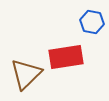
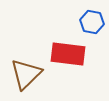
red rectangle: moved 2 px right, 3 px up; rotated 16 degrees clockwise
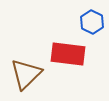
blue hexagon: rotated 15 degrees clockwise
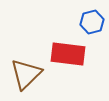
blue hexagon: rotated 20 degrees clockwise
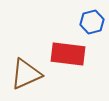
brown triangle: rotated 20 degrees clockwise
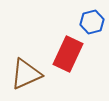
red rectangle: rotated 72 degrees counterclockwise
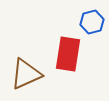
red rectangle: rotated 16 degrees counterclockwise
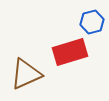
red rectangle: moved 2 px right, 2 px up; rotated 64 degrees clockwise
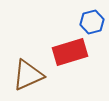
brown triangle: moved 2 px right, 1 px down
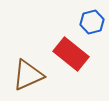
red rectangle: moved 1 px right, 2 px down; rotated 56 degrees clockwise
